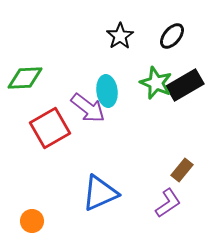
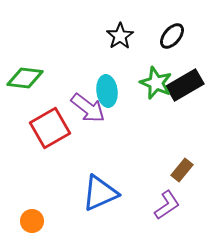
green diamond: rotated 9 degrees clockwise
purple L-shape: moved 1 px left, 2 px down
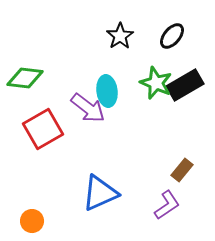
red square: moved 7 px left, 1 px down
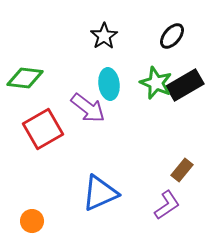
black star: moved 16 px left
cyan ellipse: moved 2 px right, 7 px up
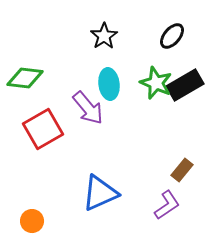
purple arrow: rotated 12 degrees clockwise
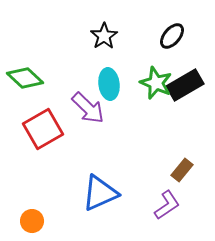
green diamond: rotated 36 degrees clockwise
purple arrow: rotated 6 degrees counterclockwise
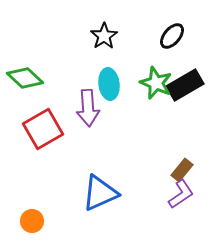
purple arrow: rotated 42 degrees clockwise
purple L-shape: moved 14 px right, 11 px up
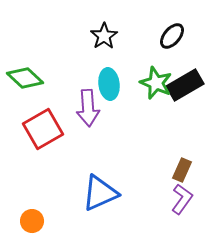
brown rectangle: rotated 15 degrees counterclockwise
purple L-shape: moved 1 px right, 5 px down; rotated 20 degrees counterclockwise
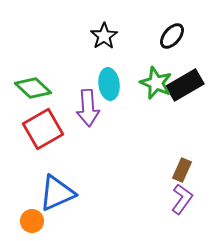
green diamond: moved 8 px right, 10 px down
blue triangle: moved 43 px left
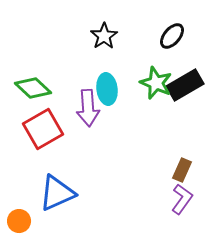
cyan ellipse: moved 2 px left, 5 px down
orange circle: moved 13 px left
